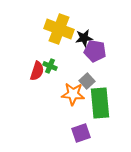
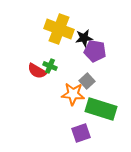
red semicircle: rotated 102 degrees clockwise
green rectangle: moved 1 px right, 6 px down; rotated 68 degrees counterclockwise
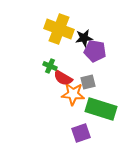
red semicircle: moved 26 px right, 7 px down
gray square: moved 1 px right, 1 px down; rotated 28 degrees clockwise
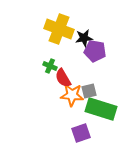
red semicircle: rotated 30 degrees clockwise
gray square: moved 1 px right, 9 px down
orange star: moved 1 px left, 1 px down
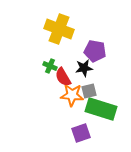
black star: moved 30 px down
red semicircle: moved 1 px up
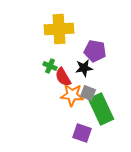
yellow cross: rotated 24 degrees counterclockwise
gray square: moved 1 px left, 2 px down; rotated 35 degrees clockwise
green rectangle: rotated 48 degrees clockwise
purple square: moved 1 px right; rotated 36 degrees clockwise
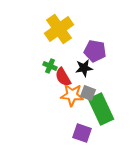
yellow cross: rotated 32 degrees counterclockwise
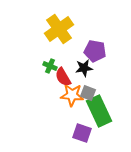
green rectangle: moved 2 px left, 2 px down
